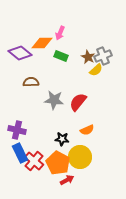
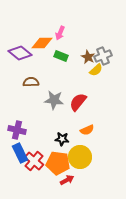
orange pentagon: rotated 20 degrees counterclockwise
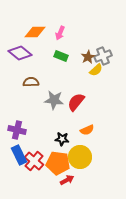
orange diamond: moved 7 px left, 11 px up
brown star: rotated 16 degrees clockwise
red semicircle: moved 2 px left
blue rectangle: moved 1 px left, 2 px down
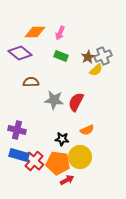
red semicircle: rotated 12 degrees counterclockwise
blue rectangle: rotated 48 degrees counterclockwise
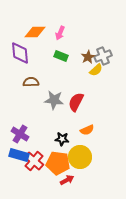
purple diamond: rotated 45 degrees clockwise
purple cross: moved 3 px right, 4 px down; rotated 18 degrees clockwise
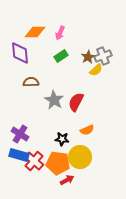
green rectangle: rotated 56 degrees counterclockwise
gray star: rotated 24 degrees clockwise
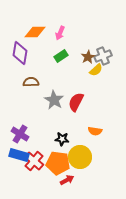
purple diamond: rotated 15 degrees clockwise
orange semicircle: moved 8 px right, 1 px down; rotated 32 degrees clockwise
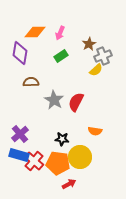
brown star: moved 1 px right, 13 px up
purple cross: rotated 18 degrees clockwise
red arrow: moved 2 px right, 4 px down
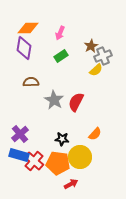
orange diamond: moved 7 px left, 4 px up
brown star: moved 2 px right, 2 px down
purple diamond: moved 4 px right, 5 px up
orange semicircle: moved 3 px down; rotated 56 degrees counterclockwise
red arrow: moved 2 px right
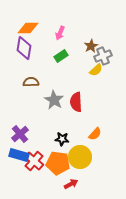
red semicircle: rotated 30 degrees counterclockwise
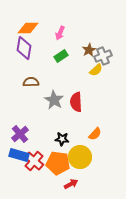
brown star: moved 2 px left, 4 px down
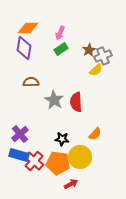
green rectangle: moved 7 px up
